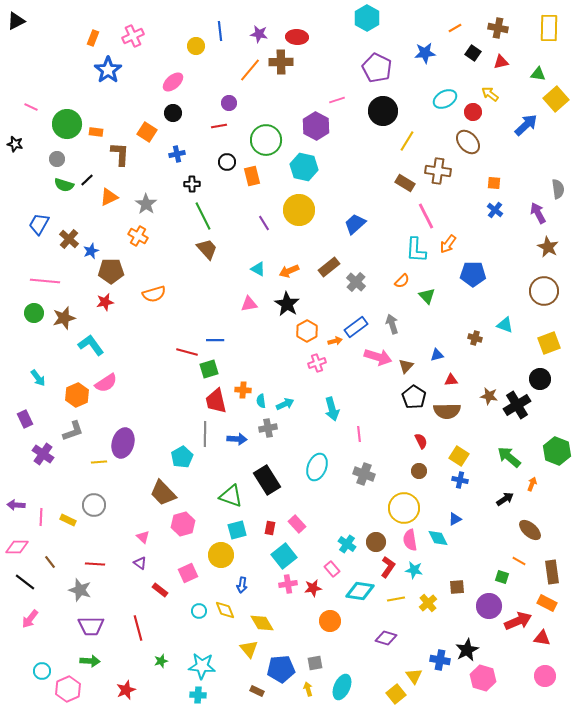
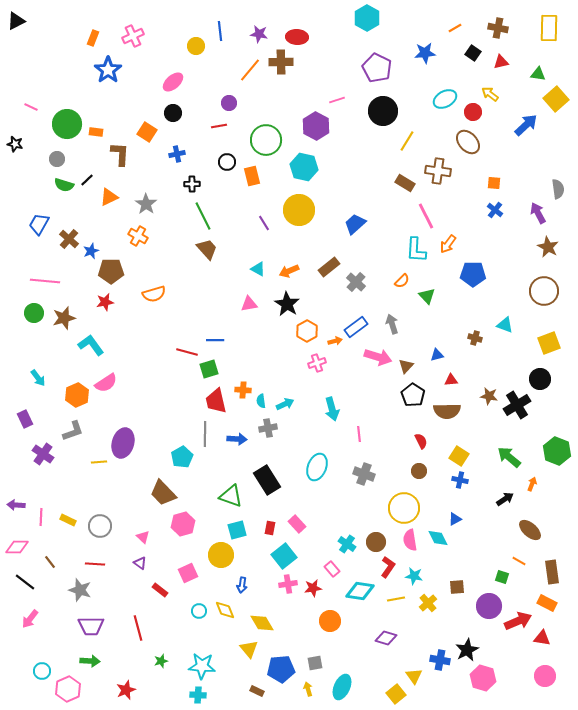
black pentagon at (414, 397): moved 1 px left, 2 px up
gray circle at (94, 505): moved 6 px right, 21 px down
cyan star at (414, 570): moved 6 px down
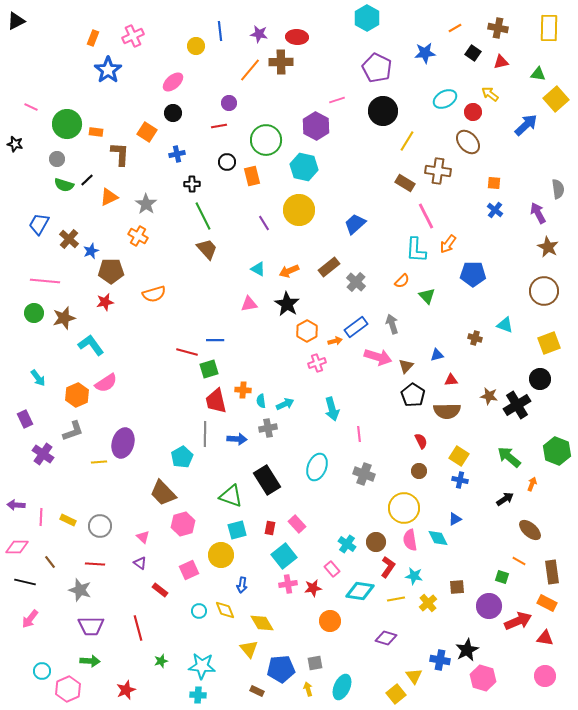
pink square at (188, 573): moved 1 px right, 3 px up
black line at (25, 582): rotated 25 degrees counterclockwise
red triangle at (542, 638): moved 3 px right
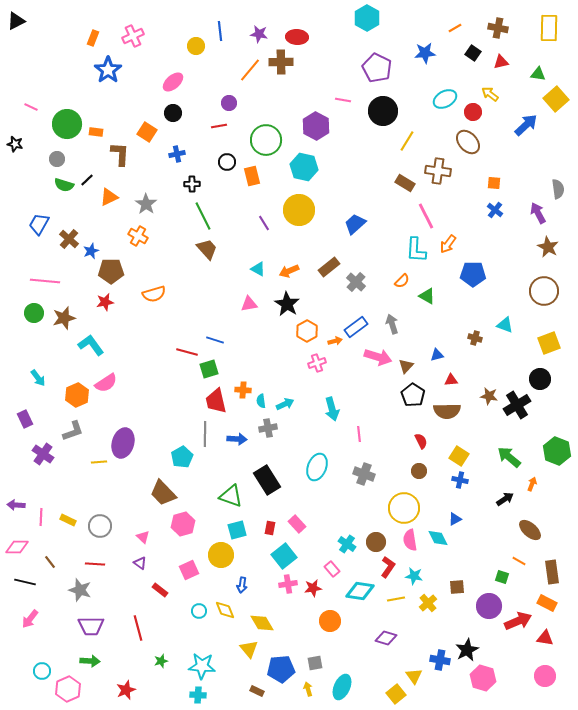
pink line at (337, 100): moved 6 px right; rotated 28 degrees clockwise
green triangle at (427, 296): rotated 18 degrees counterclockwise
blue line at (215, 340): rotated 18 degrees clockwise
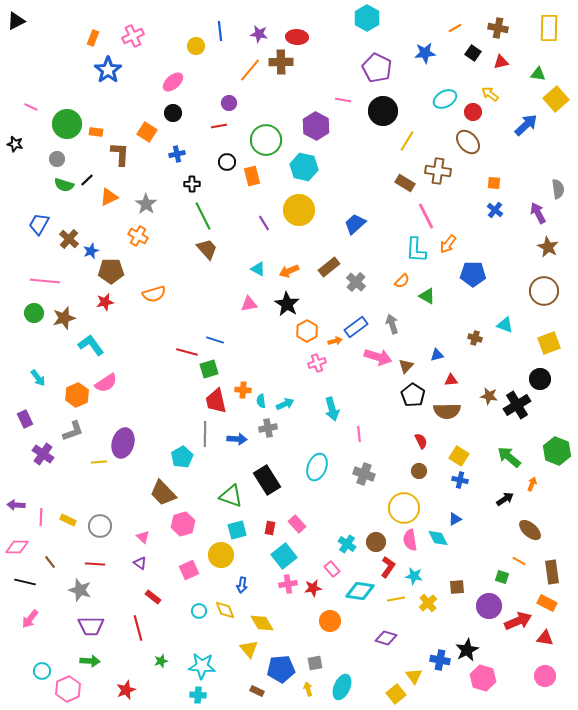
red rectangle at (160, 590): moved 7 px left, 7 px down
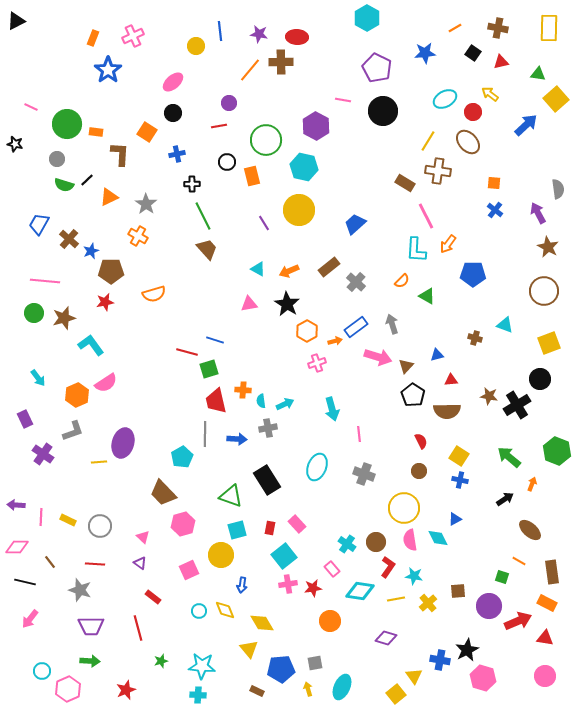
yellow line at (407, 141): moved 21 px right
brown square at (457, 587): moved 1 px right, 4 px down
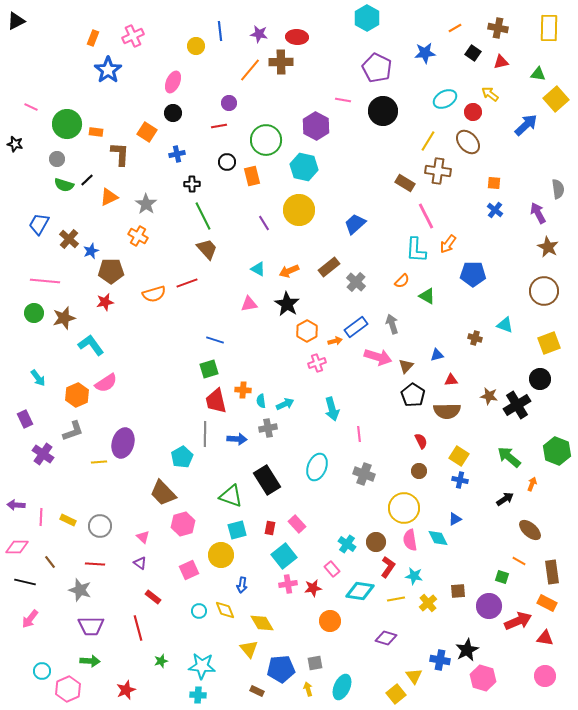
pink ellipse at (173, 82): rotated 25 degrees counterclockwise
red line at (187, 352): moved 69 px up; rotated 35 degrees counterclockwise
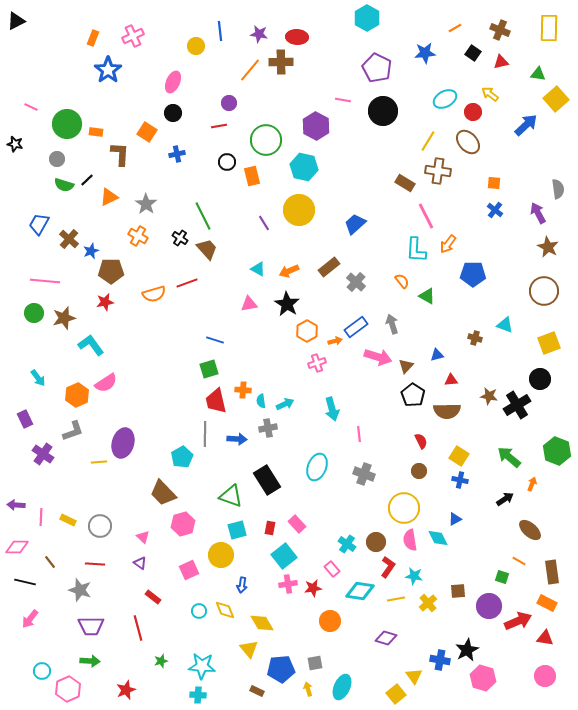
brown cross at (498, 28): moved 2 px right, 2 px down; rotated 12 degrees clockwise
black cross at (192, 184): moved 12 px left, 54 px down; rotated 35 degrees clockwise
orange semicircle at (402, 281): rotated 84 degrees counterclockwise
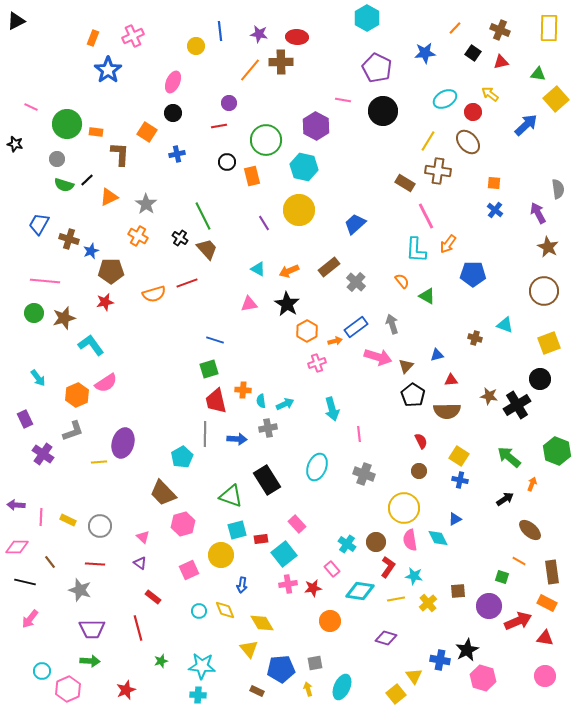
orange line at (455, 28): rotated 16 degrees counterclockwise
brown cross at (69, 239): rotated 24 degrees counterclockwise
red rectangle at (270, 528): moved 9 px left, 11 px down; rotated 72 degrees clockwise
cyan square at (284, 556): moved 2 px up
purple trapezoid at (91, 626): moved 1 px right, 3 px down
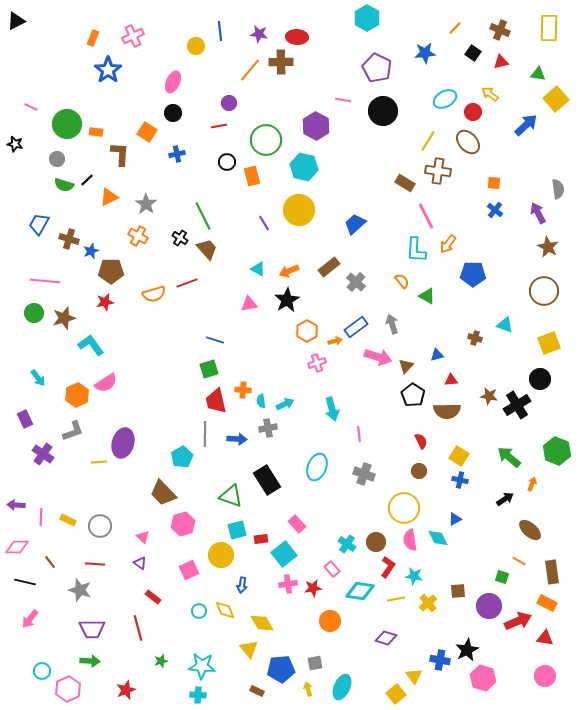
black star at (287, 304): moved 4 px up; rotated 10 degrees clockwise
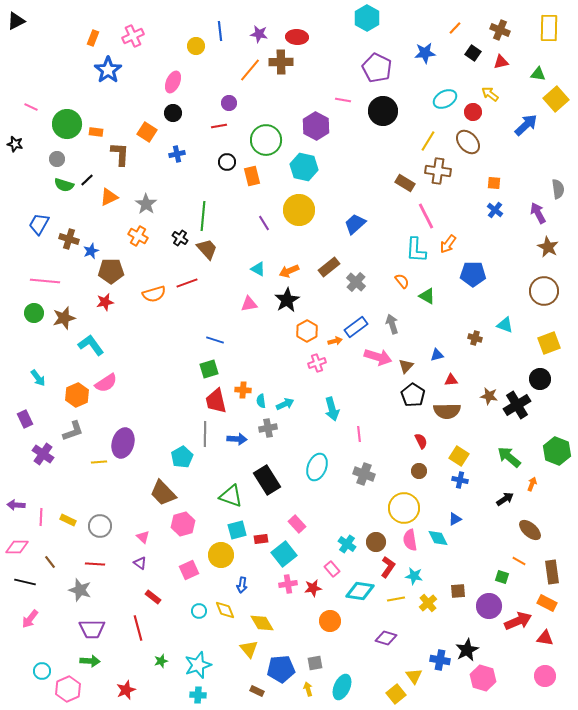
green line at (203, 216): rotated 32 degrees clockwise
cyan star at (202, 666): moved 4 px left, 1 px up; rotated 24 degrees counterclockwise
